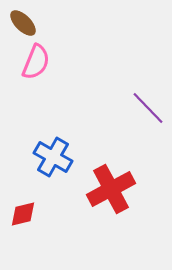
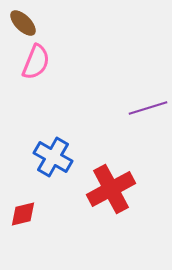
purple line: rotated 63 degrees counterclockwise
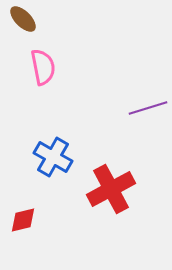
brown ellipse: moved 4 px up
pink semicircle: moved 7 px right, 5 px down; rotated 33 degrees counterclockwise
red diamond: moved 6 px down
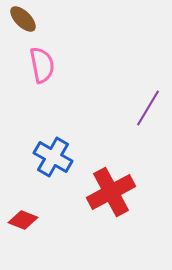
pink semicircle: moved 1 px left, 2 px up
purple line: rotated 42 degrees counterclockwise
red cross: moved 3 px down
red diamond: rotated 36 degrees clockwise
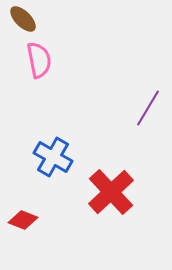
pink semicircle: moved 3 px left, 5 px up
red cross: rotated 15 degrees counterclockwise
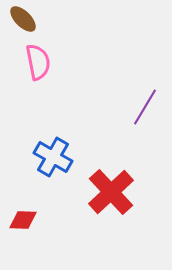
pink semicircle: moved 1 px left, 2 px down
purple line: moved 3 px left, 1 px up
red diamond: rotated 20 degrees counterclockwise
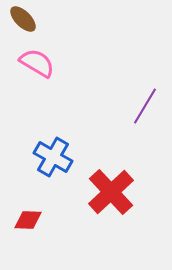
pink semicircle: moved 1 px left, 1 px down; rotated 48 degrees counterclockwise
purple line: moved 1 px up
red diamond: moved 5 px right
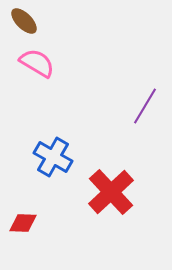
brown ellipse: moved 1 px right, 2 px down
red diamond: moved 5 px left, 3 px down
